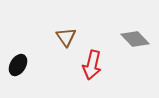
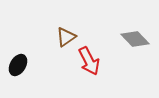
brown triangle: rotated 30 degrees clockwise
red arrow: moved 3 px left, 4 px up; rotated 40 degrees counterclockwise
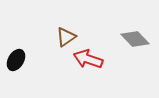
red arrow: moved 1 px left, 2 px up; rotated 136 degrees clockwise
black ellipse: moved 2 px left, 5 px up
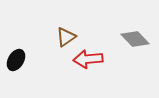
red arrow: rotated 24 degrees counterclockwise
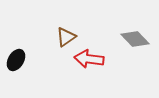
red arrow: moved 1 px right; rotated 12 degrees clockwise
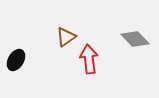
red arrow: rotated 76 degrees clockwise
